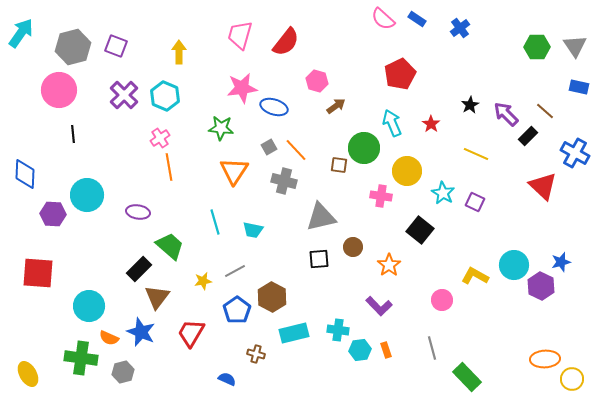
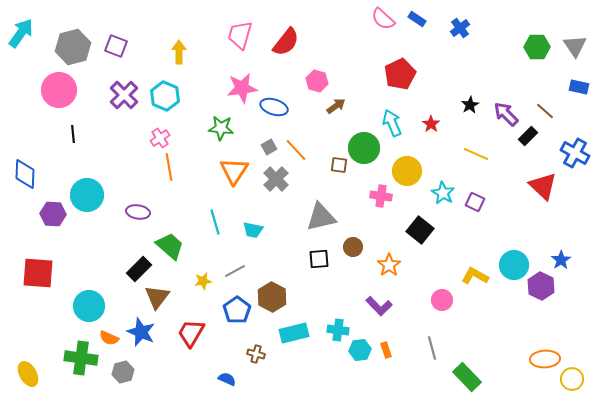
gray cross at (284, 181): moved 8 px left, 2 px up; rotated 30 degrees clockwise
blue star at (561, 262): moved 2 px up; rotated 18 degrees counterclockwise
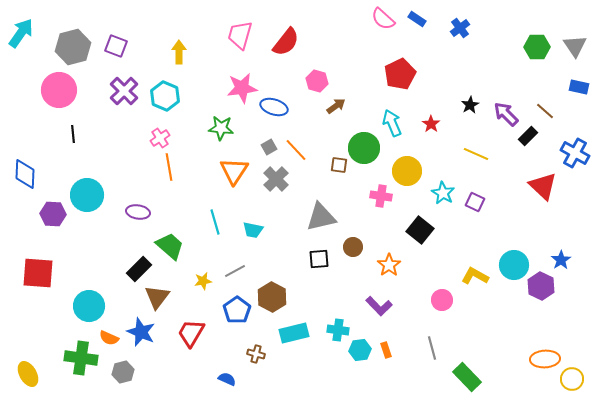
purple cross at (124, 95): moved 4 px up
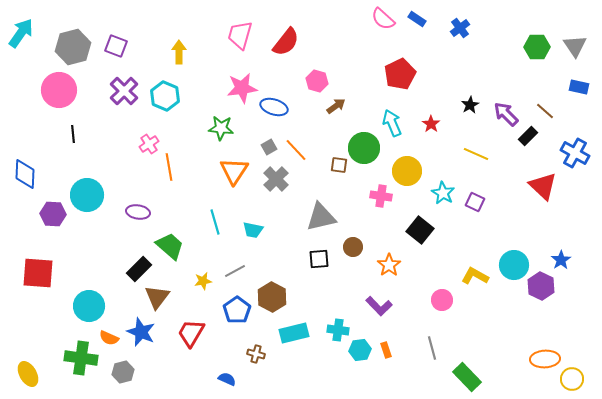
pink cross at (160, 138): moved 11 px left, 6 px down
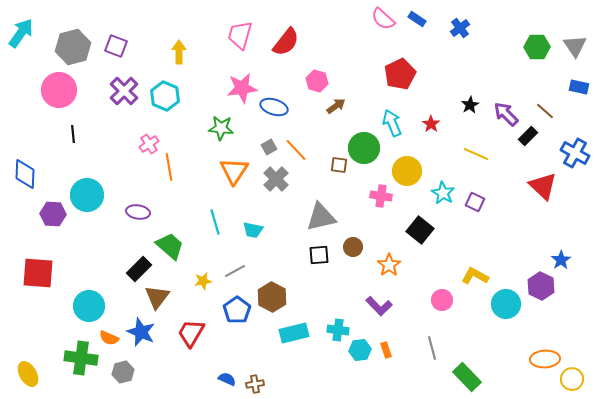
black square at (319, 259): moved 4 px up
cyan circle at (514, 265): moved 8 px left, 39 px down
brown cross at (256, 354): moved 1 px left, 30 px down; rotated 24 degrees counterclockwise
